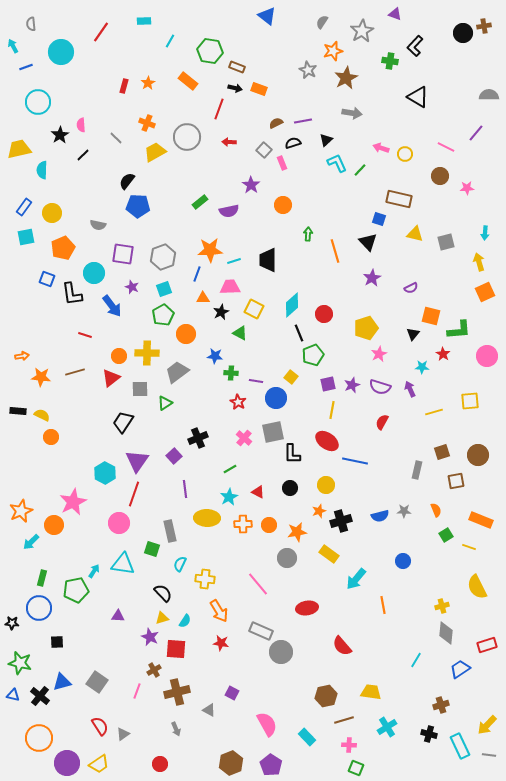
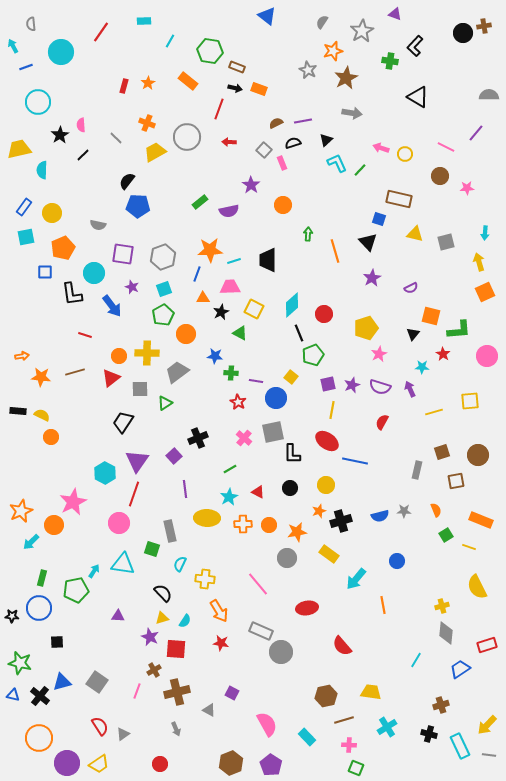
blue square at (47, 279): moved 2 px left, 7 px up; rotated 21 degrees counterclockwise
blue circle at (403, 561): moved 6 px left
black star at (12, 623): moved 7 px up
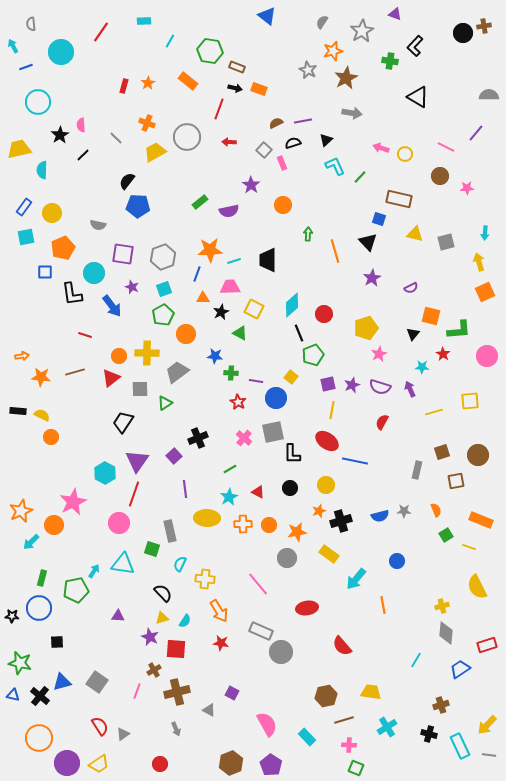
cyan L-shape at (337, 163): moved 2 px left, 3 px down
green line at (360, 170): moved 7 px down
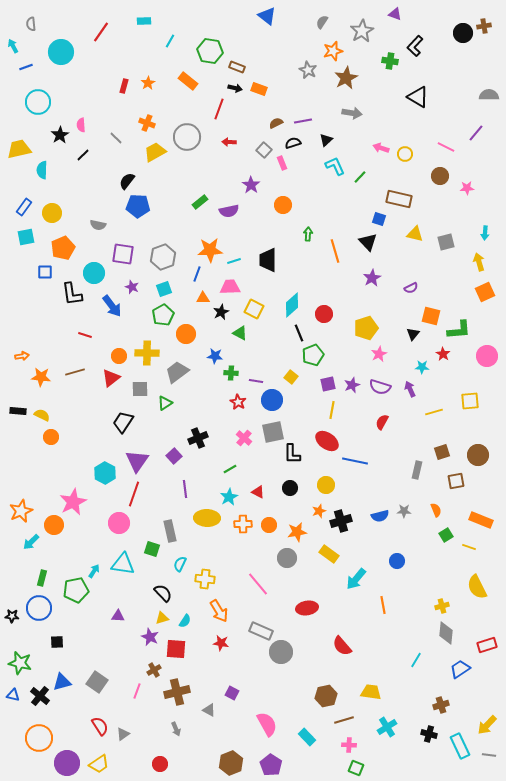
blue circle at (276, 398): moved 4 px left, 2 px down
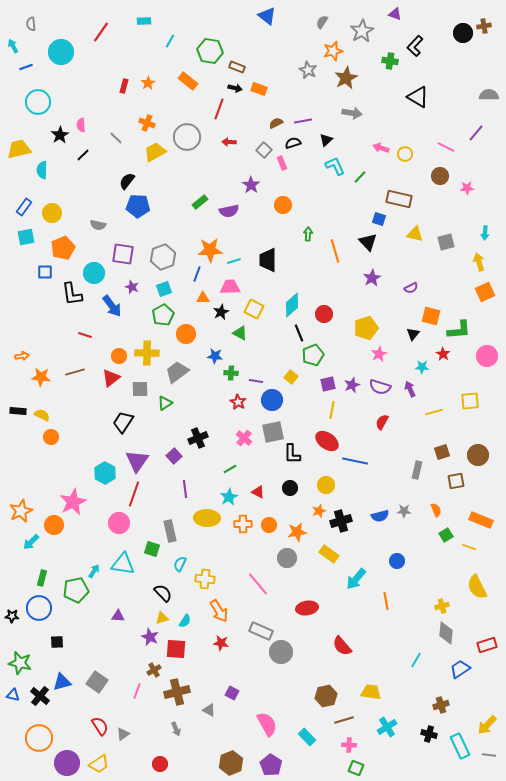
orange line at (383, 605): moved 3 px right, 4 px up
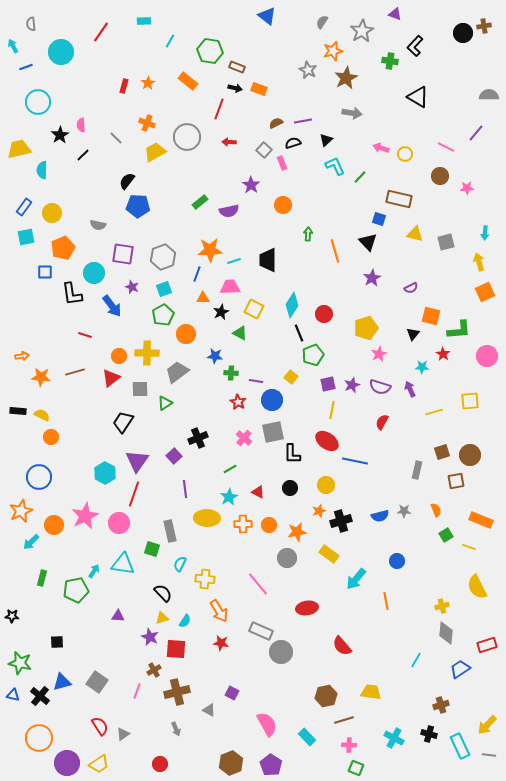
cyan diamond at (292, 305): rotated 15 degrees counterclockwise
brown circle at (478, 455): moved 8 px left
pink star at (73, 502): moved 12 px right, 14 px down
blue circle at (39, 608): moved 131 px up
cyan cross at (387, 727): moved 7 px right, 11 px down; rotated 30 degrees counterclockwise
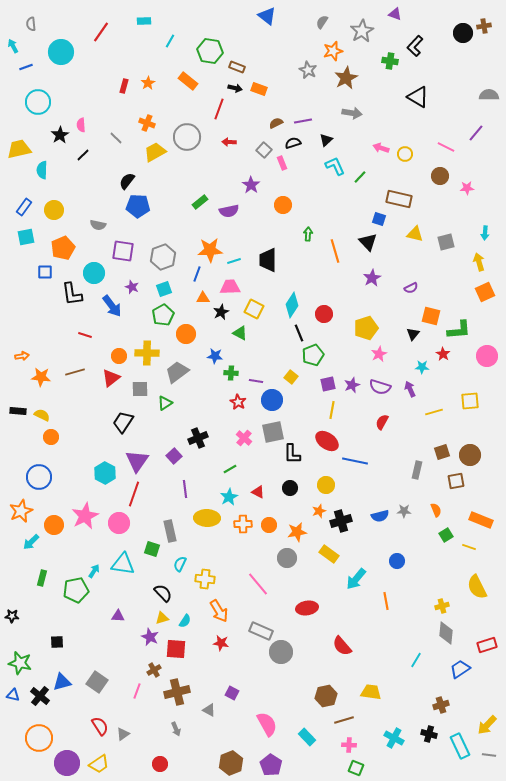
yellow circle at (52, 213): moved 2 px right, 3 px up
purple square at (123, 254): moved 3 px up
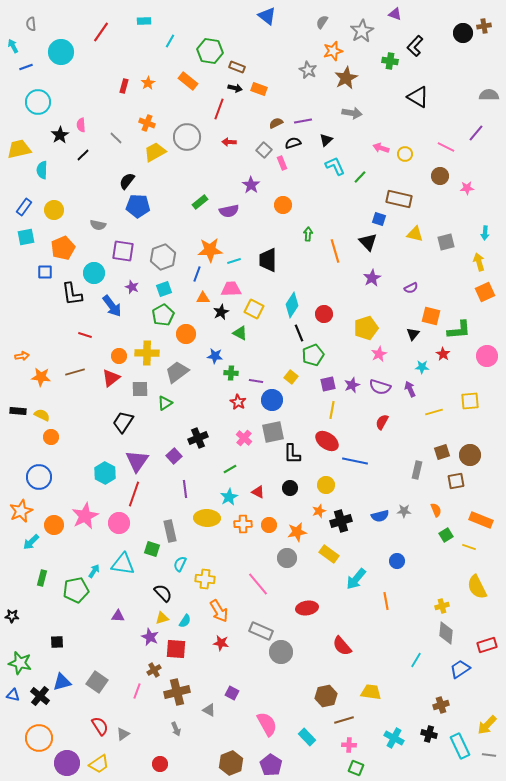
pink trapezoid at (230, 287): moved 1 px right, 2 px down
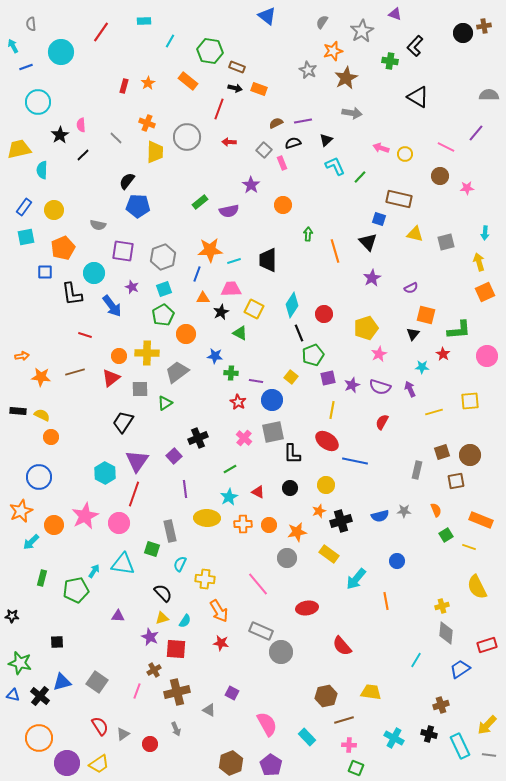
yellow trapezoid at (155, 152): rotated 120 degrees clockwise
orange square at (431, 316): moved 5 px left, 1 px up
purple square at (328, 384): moved 6 px up
red circle at (160, 764): moved 10 px left, 20 px up
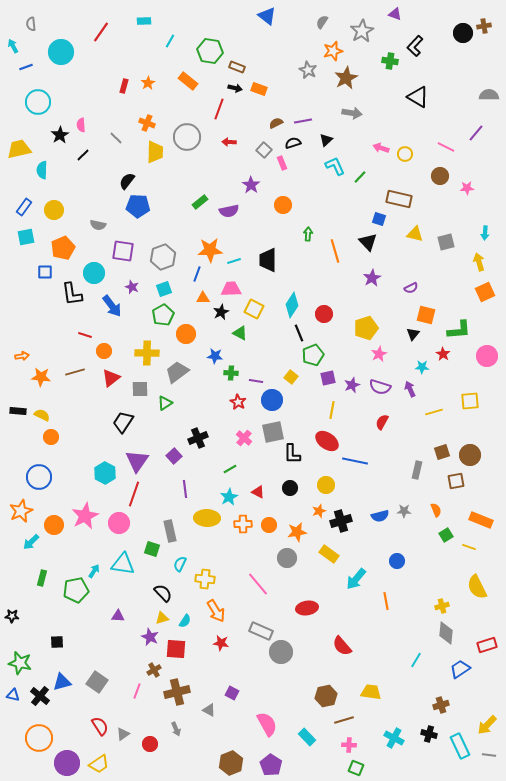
orange circle at (119, 356): moved 15 px left, 5 px up
orange arrow at (219, 611): moved 3 px left
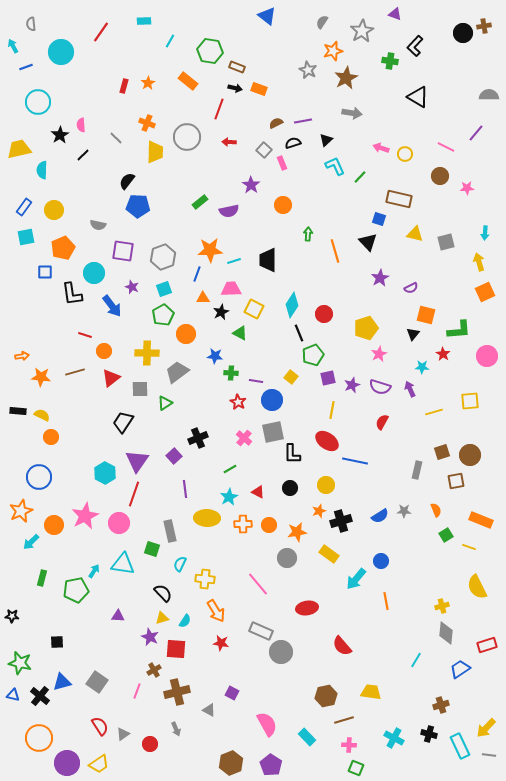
purple star at (372, 278): moved 8 px right
blue semicircle at (380, 516): rotated 18 degrees counterclockwise
blue circle at (397, 561): moved 16 px left
yellow arrow at (487, 725): moved 1 px left, 3 px down
